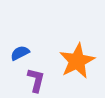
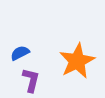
purple L-shape: moved 5 px left
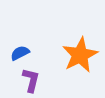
orange star: moved 3 px right, 6 px up
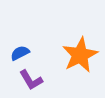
purple L-shape: rotated 135 degrees clockwise
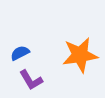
orange star: rotated 18 degrees clockwise
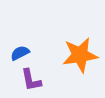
purple L-shape: rotated 20 degrees clockwise
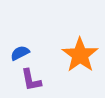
orange star: rotated 27 degrees counterclockwise
